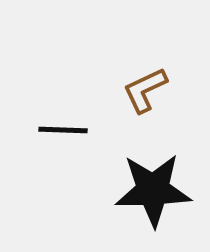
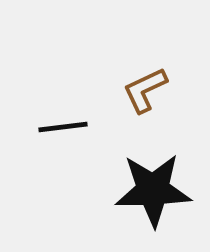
black line: moved 3 px up; rotated 9 degrees counterclockwise
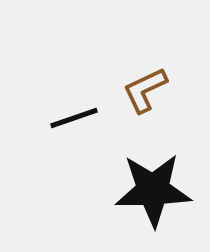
black line: moved 11 px right, 9 px up; rotated 12 degrees counterclockwise
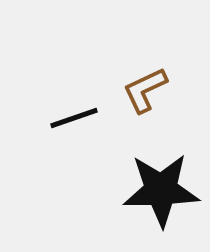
black star: moved 8 px right
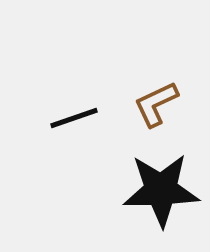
brown L-shape: moved 11 px right, 14 px down
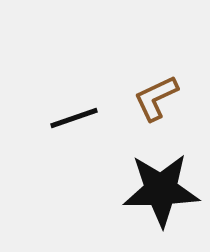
brown L-shape: moved 6 px up
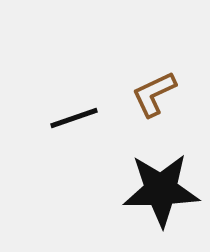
brown L-shape: moved 2 px left, 4 px up
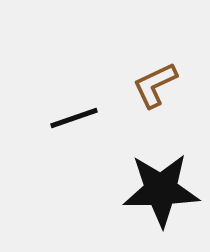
brown L-shape: moved 1 px right, 9 px up
